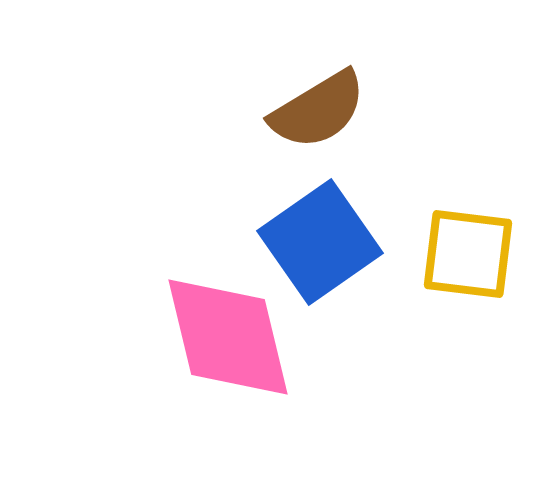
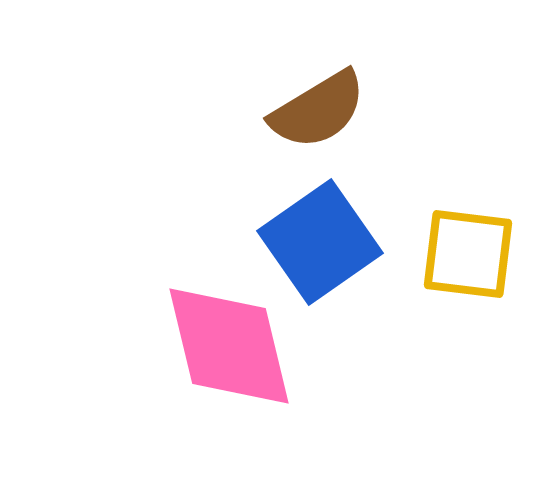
pink diamond: moved 1 px right, 9 px down
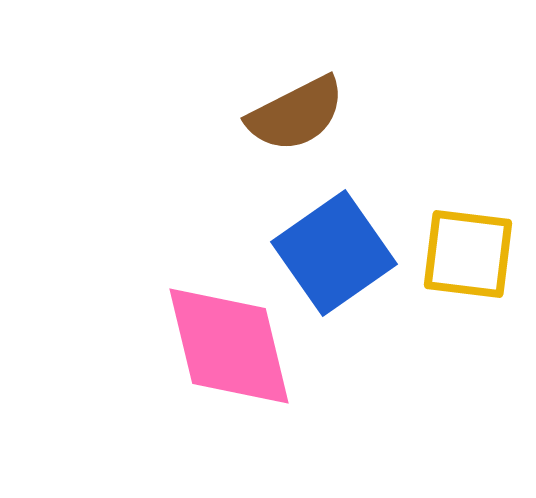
brown semicircle: moved 22 px left, 4 px down; rotated 4 degrees clockwise
blue square: moved 14 px right, 11 px down
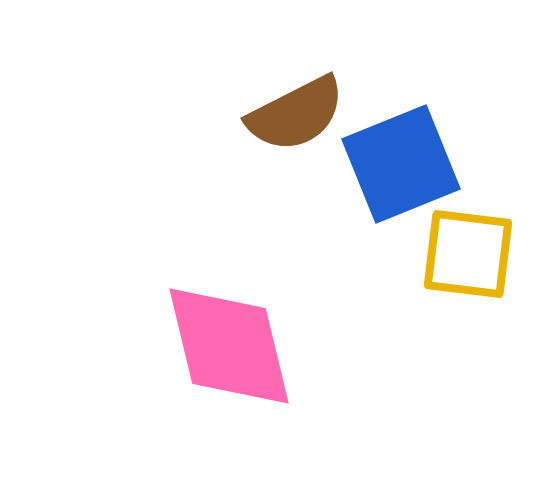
blue square: moved 67 px right, 89 px up; rotated 13 degrees clockwise
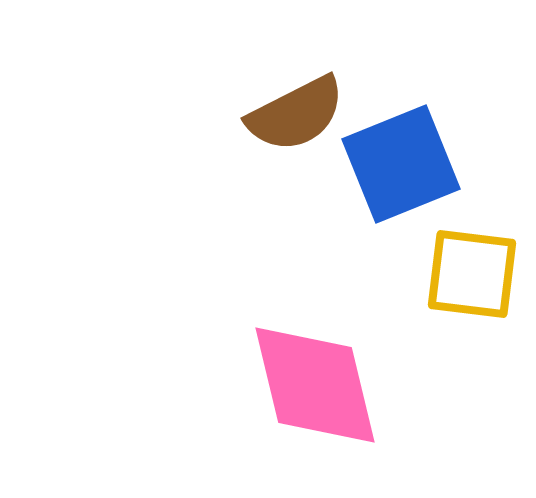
yellow square: moved 4 px right, 20 px down
pink diamond: moved 86 px right, 39 px down
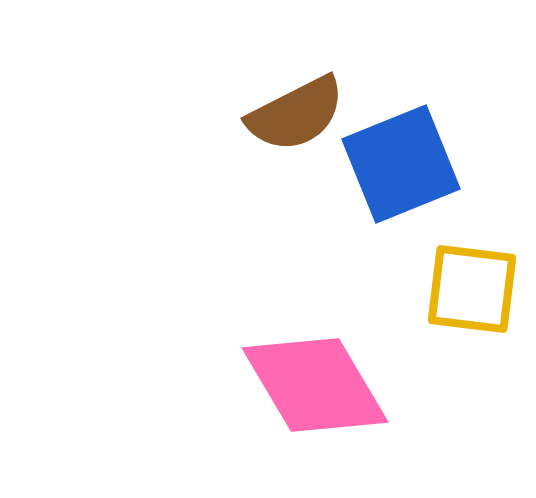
yellow square: moved 15 px down
pink diamond: rotated 17 degrees counterclockwise
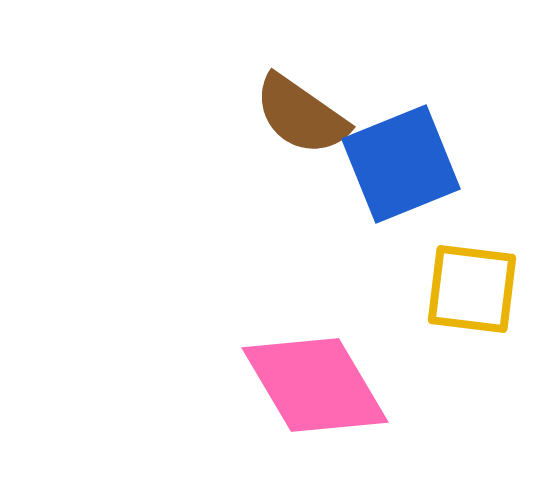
brown semicircle: moved 5 px right, 1 px down; rotated 62 degrees clockwise
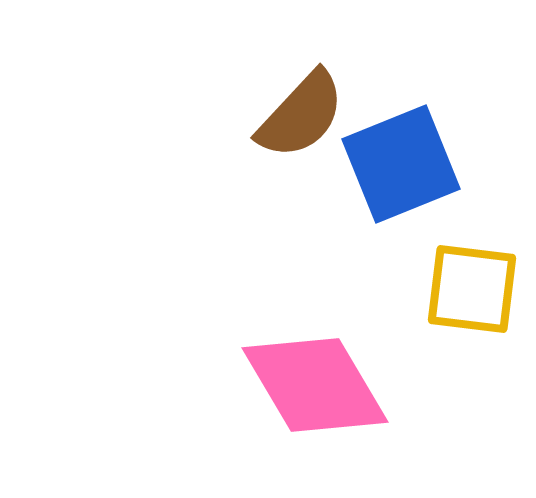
brown semicircle: rotated 82 degrees counterclockwise
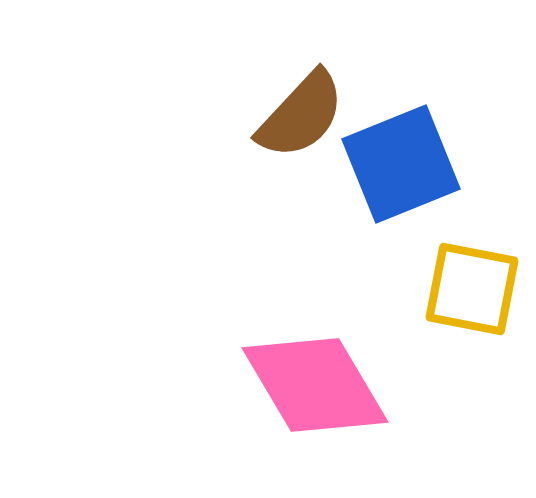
yellow square: rotated 4 degrees clockwise
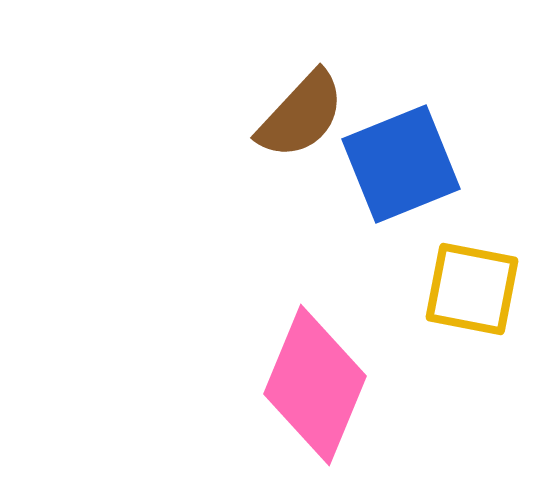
pink diamond: rotated 53 degrees clockwise
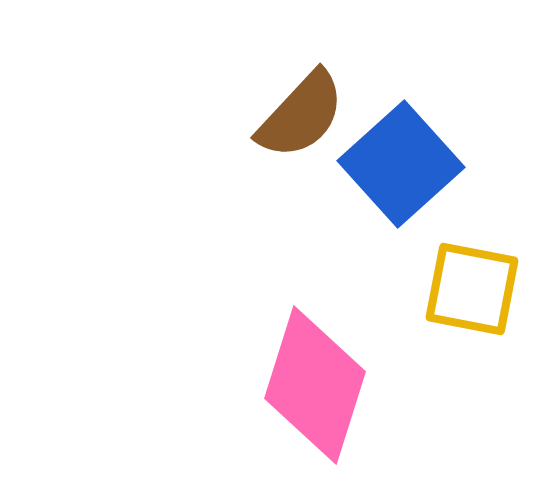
blue square: rotated 20 degrees counterclockwise
pink diamond: rotated 5 degrees counterclockwise
